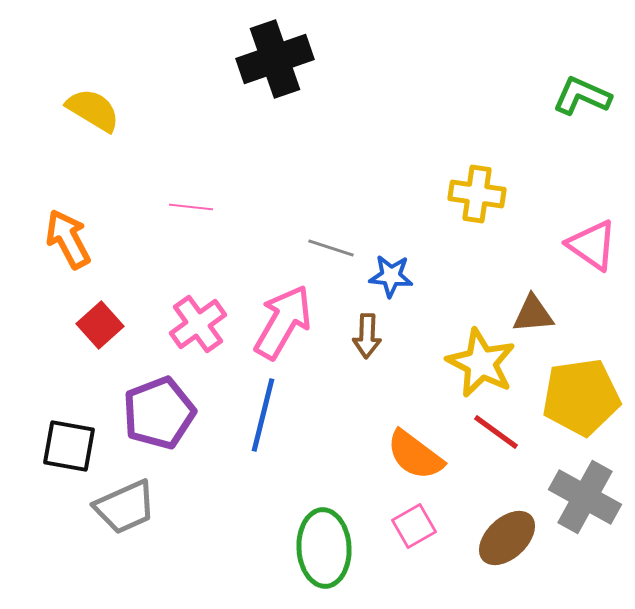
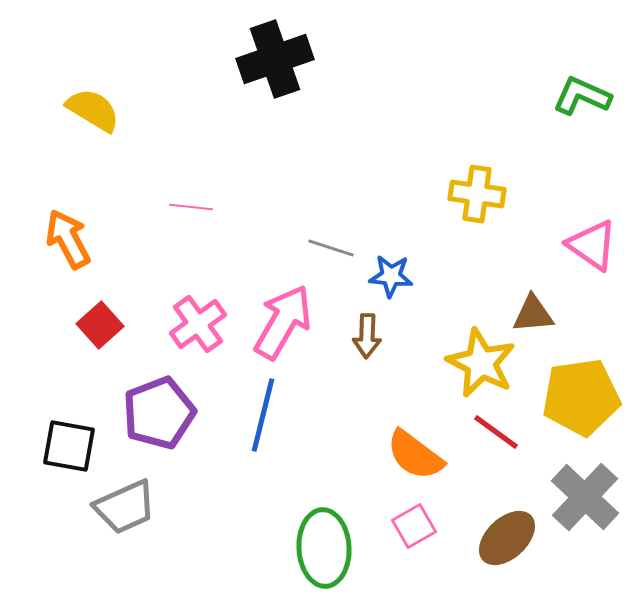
gray cross: rotated 14 degrees clockwise
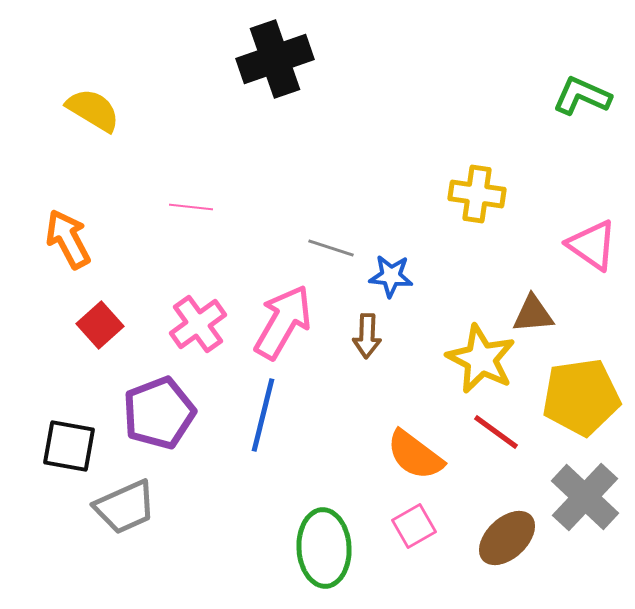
yellow star: moved 4 px up
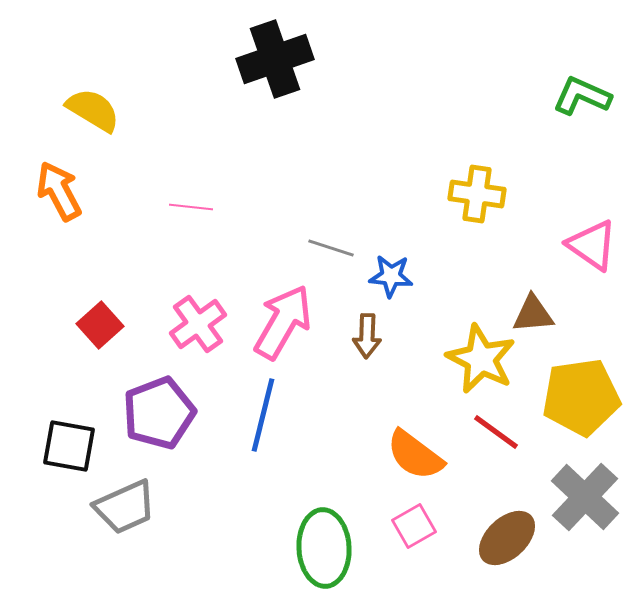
orange arrow: moved 9 px left, 48 px up
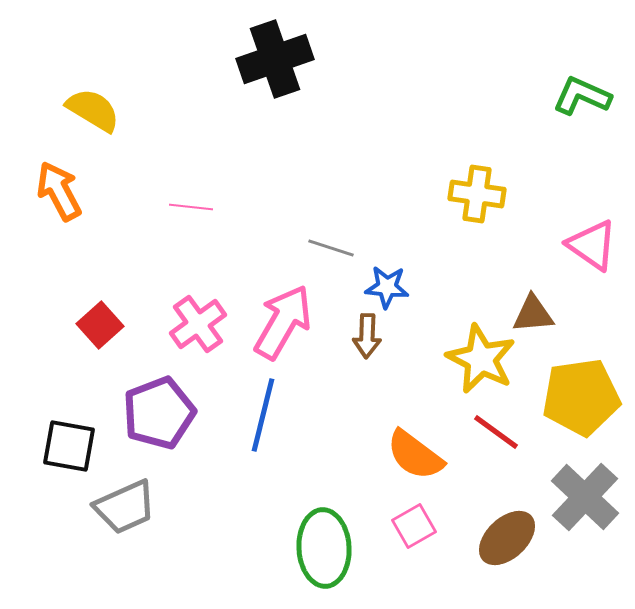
blue star: moved 4 px left, 11 px down
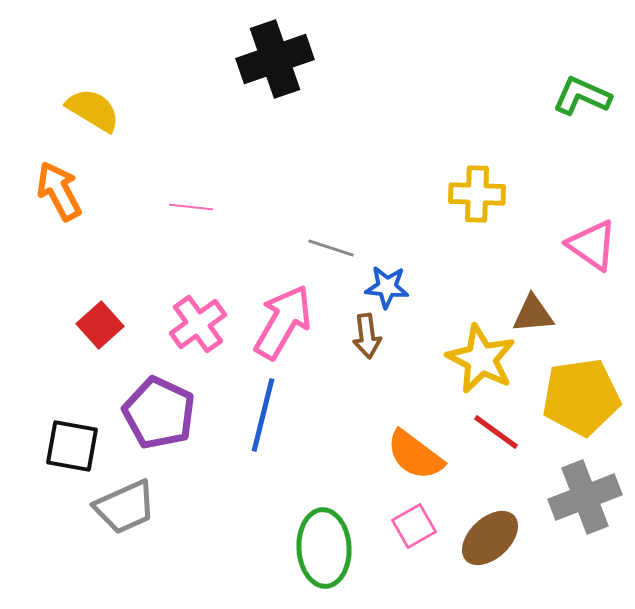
yellow cross: rotated 6 degrees counterclockwise
brown arrow: rotated 9 degrees counterclockwise
purple pentagon: rotated 26 degrees counterclockwise
black square: moved 3 px right
gray cross: rotated 26 degrees clockwise
brown ellipse: moved 17 px left
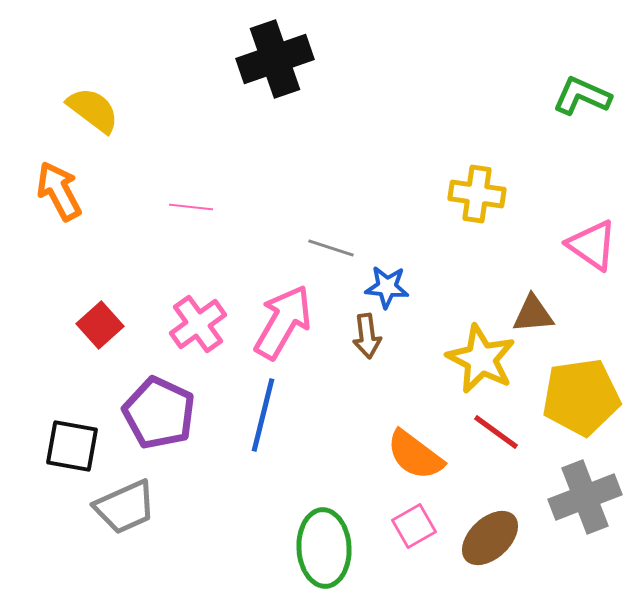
yellow semicircle: rotated 6 degrees clockwise
yellow cross: rotated 6 degrees clockwise
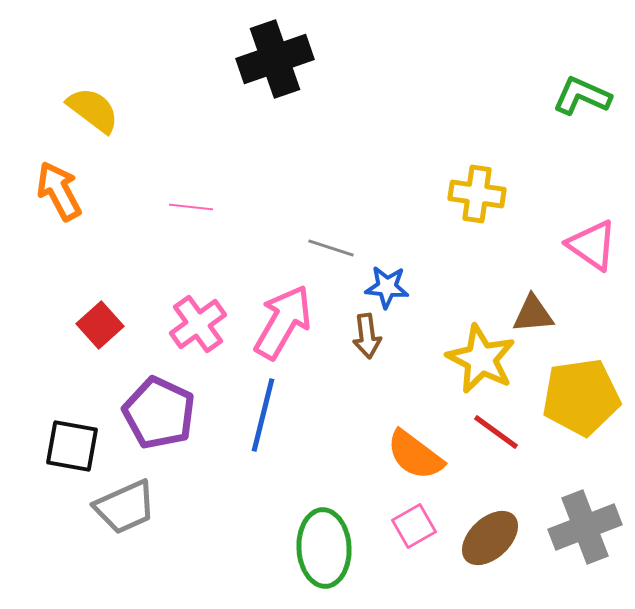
gray cross: moved 30 px down
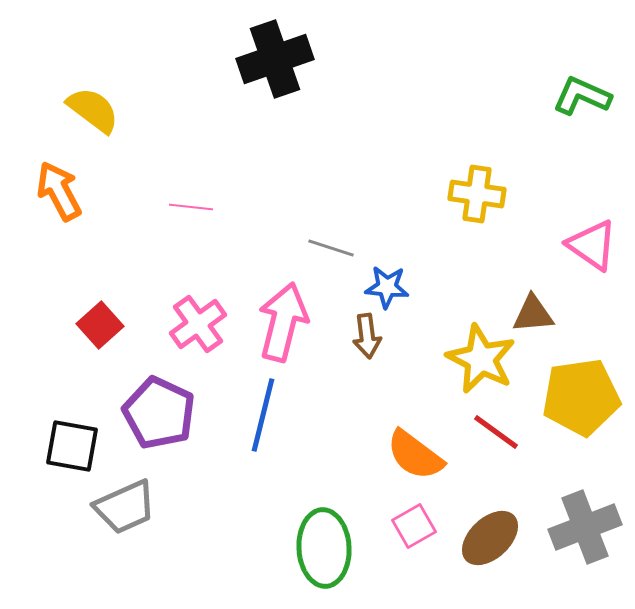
pink arrow: rotated 16 degrees counterclockwise
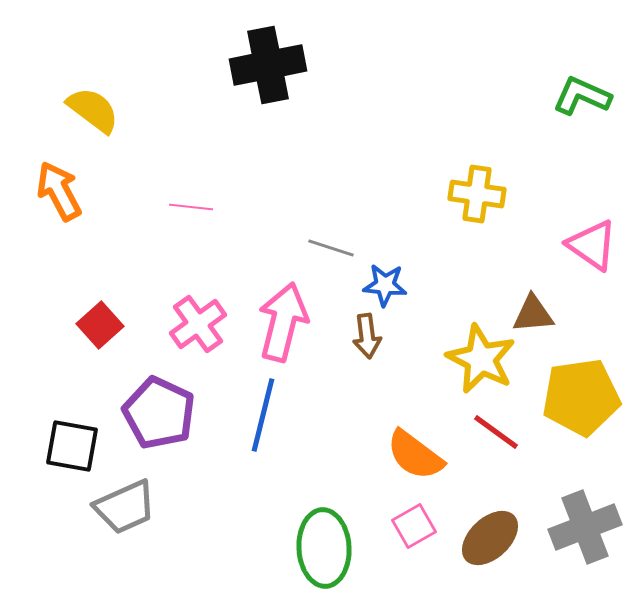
black cross: moved 7 px left, 6 px down; rotated 8 degrees clockwise
blue star: moved 2 px left, 2 px up
